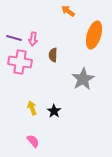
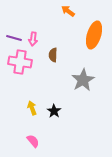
gray star: moved 1 px down
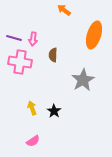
orange arrow: moved 4 px left, 1 px up
pink semicircle: rotated 96 degrees clockwise
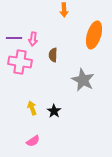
orange arrow: rotated 128 degrees counterclockwise
purple line: rotated 14 degrees counterclockwise
gray star: rotated 15 degrees counterclockwise
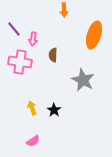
purple line: moved 9 px up; rotated 49 degrees clockwise
black star: moved 1 px up
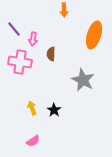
brown semicircle: moved 2 px left, 1 px up
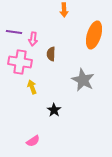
purple line: moved 3 px down; rotated 42 degrees counterclockwise
yellow arrow: moved 21 px up
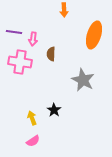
yellow arrow: moved 31 px down
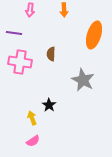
purple line: moved 1 px down
pink arrow: moved 3 px left, 29 px up
black star: moved 5 px left, 5 px up
